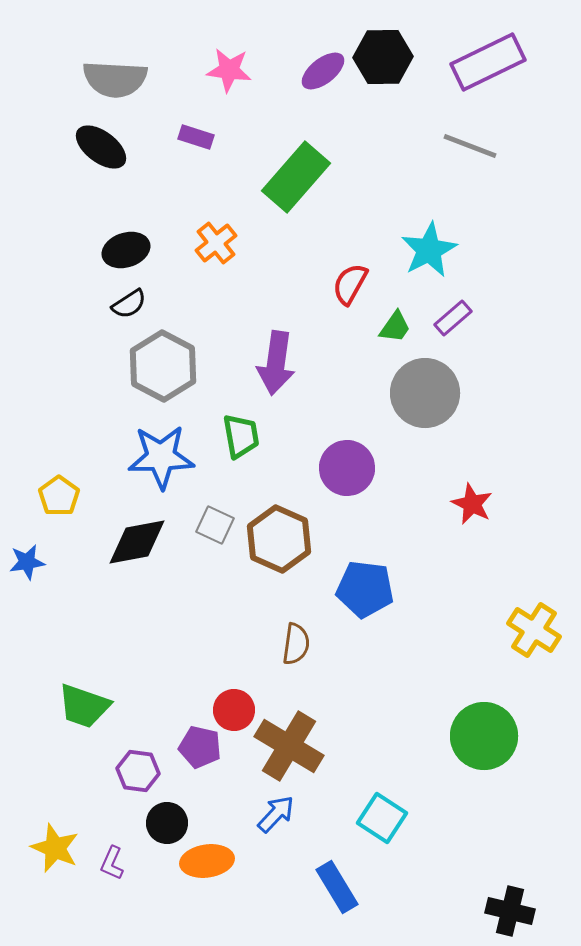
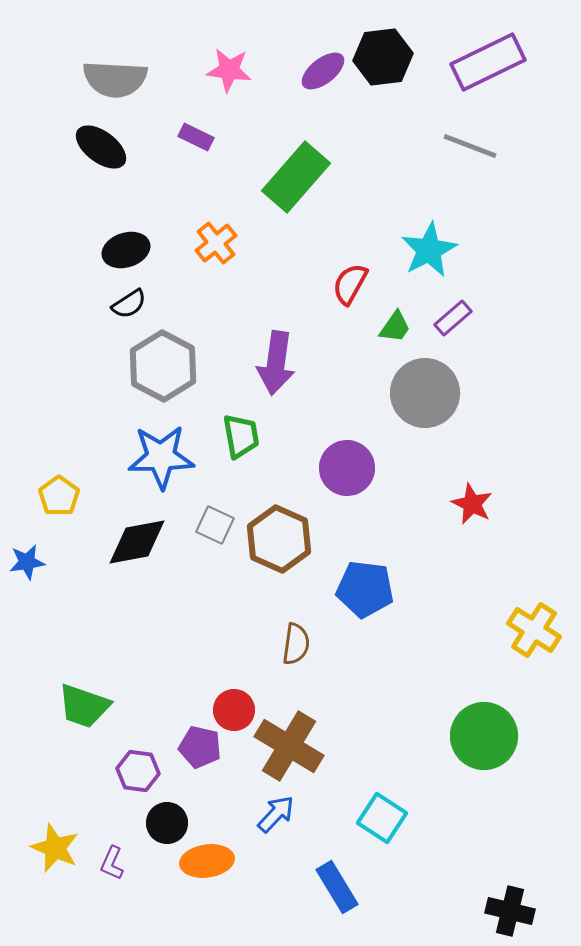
black hexagon at (383, 57): rotated 6 degrees counterclockwise
purple rectangle at (196, 137): rotated 8 degrees clockwise
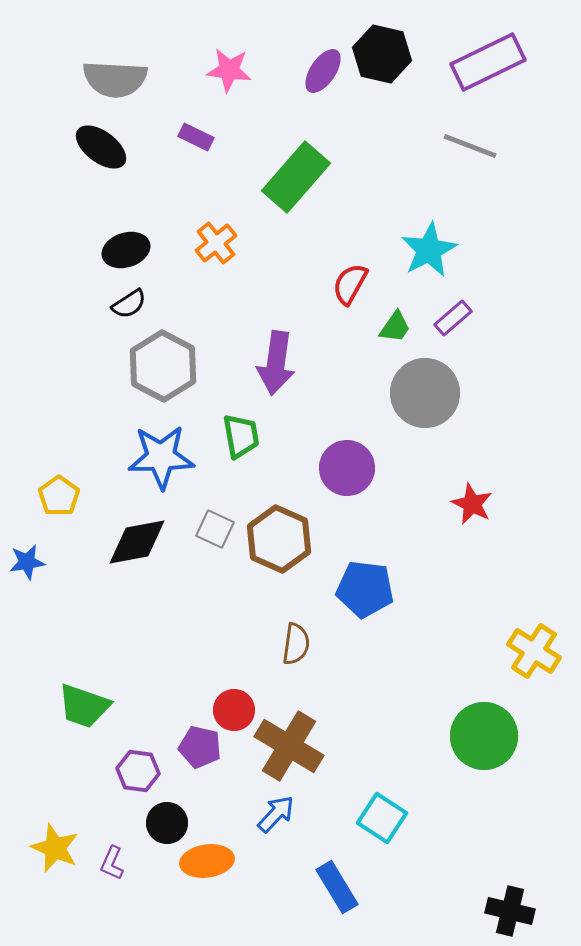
black hexagon at (383, 57): moved 1 px left, 3 px up; rotated 20 degrees clockwise
purple ellipse at (323, 71): rotated 18 degrees counterclockwise
gray square at (215, 525): moved 4 px down
yellow cross at (534, 630): moved 21 px down
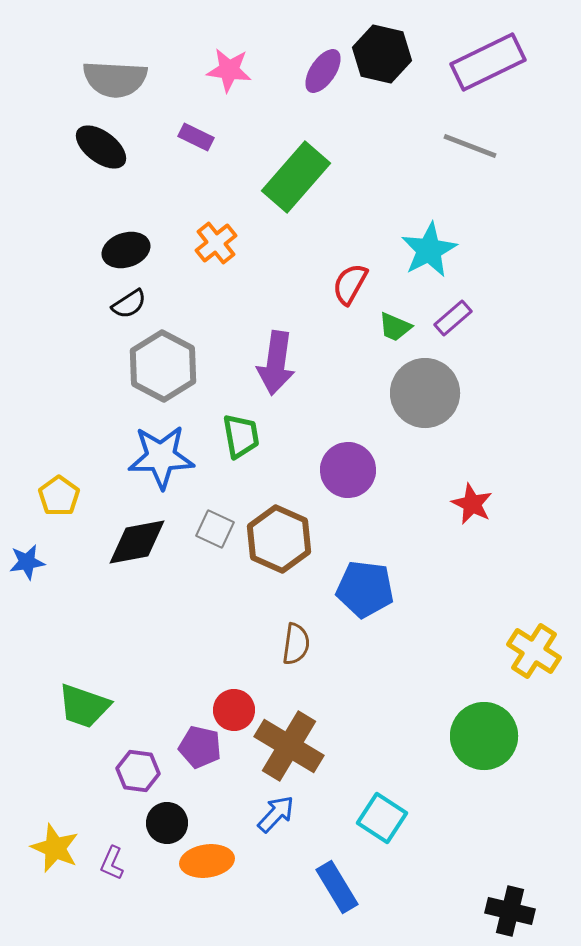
green trapezoid at (395, 327): rotated 78 degrees clockwise
purple circle at (347, 468): moved 1 px right, 2 px down
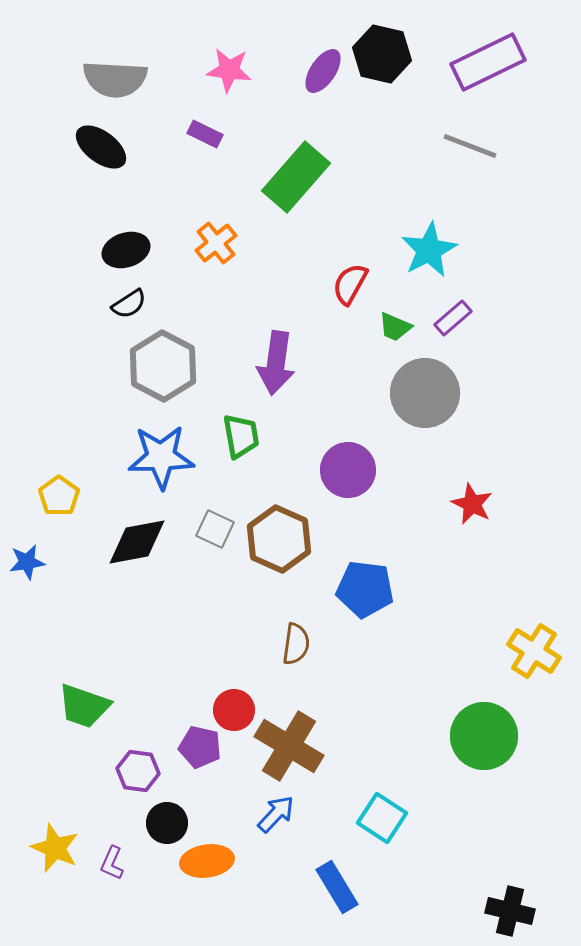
purple rectangle at (196, 137): moved 9 px right, 3 px up
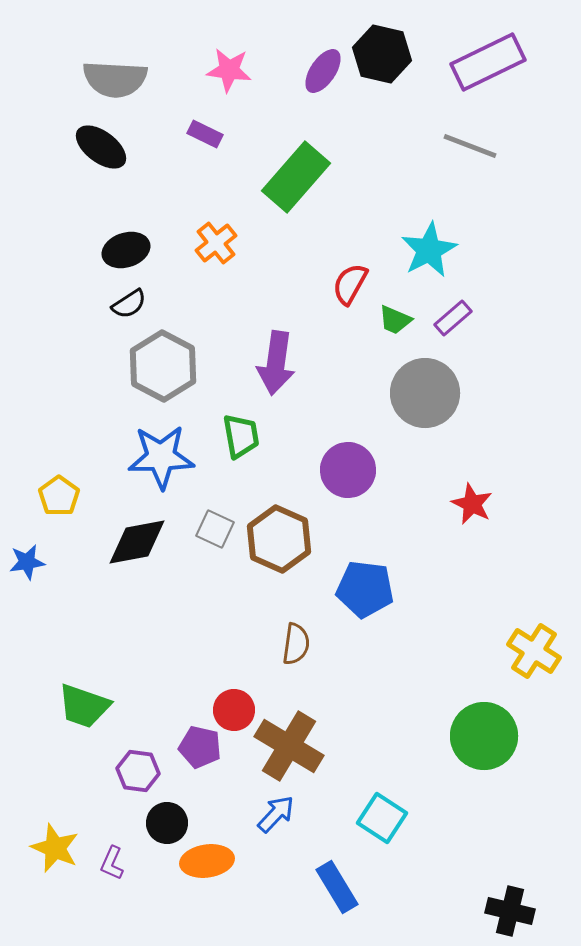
green trapezoid at (395, 327): moved 7 px up
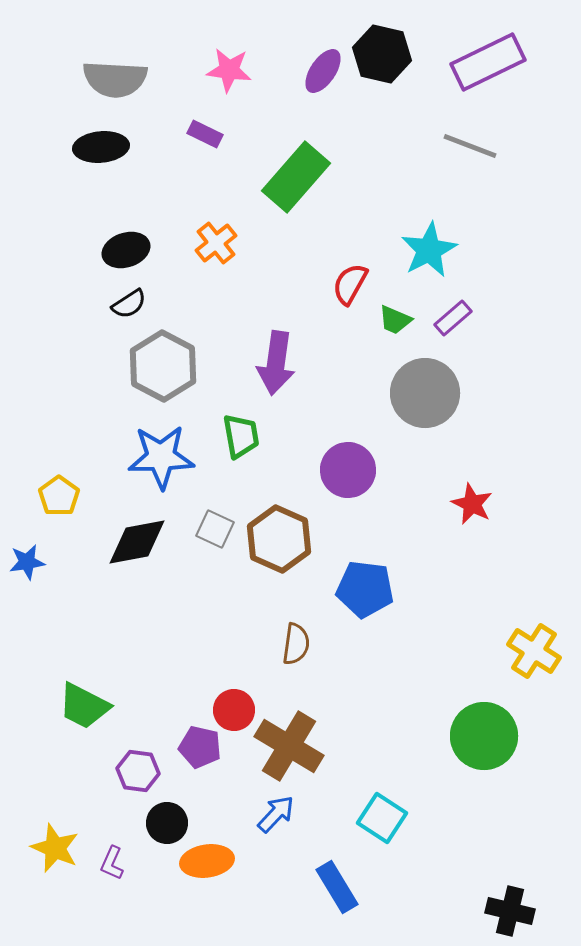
black ellipse at (101, 147): rotated 42 degrees counterclockwise
green trapezoid at (84, 706): rotated 8 degrees clockwise
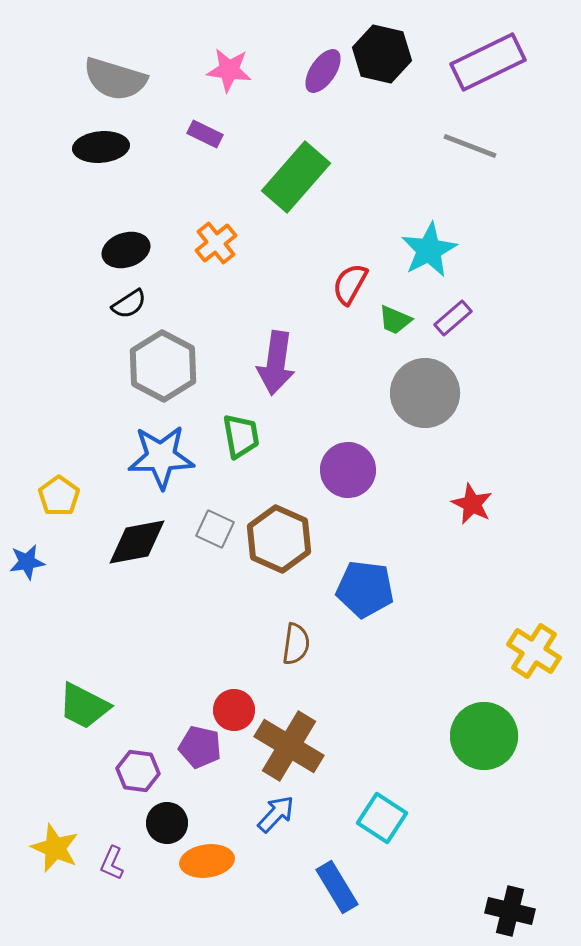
gray semicircle at (115, 79): rotated 14 degrees clockwise
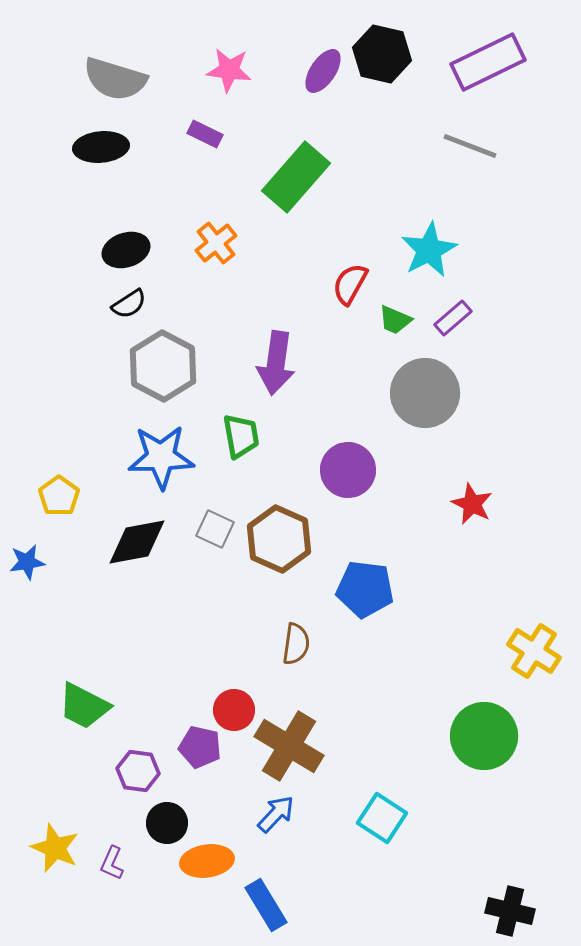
blue rectangle at (337, 887): moved 71 px left, 18 px down
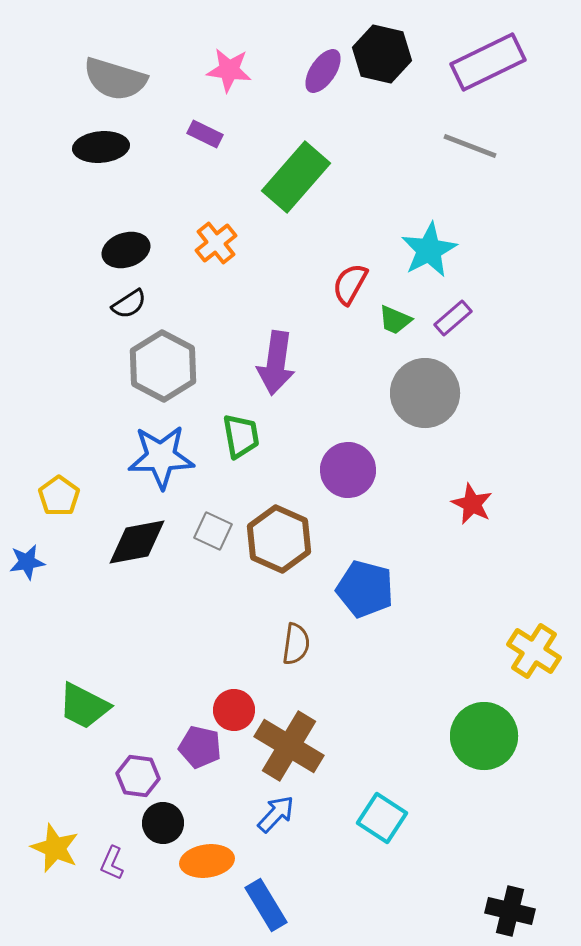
gray square at (215, 529): moved 2 px left, 2 px down
blue pentagon at (365, 589): rotated 8 degrees clockwise
purple hexagon at (138, 771): moved 5 px down
black circle at (167, 823): moved 4 px left
